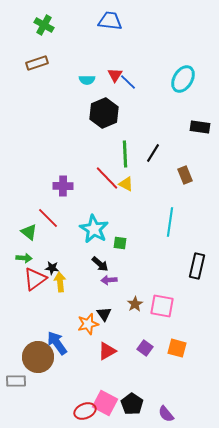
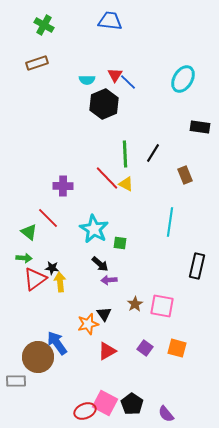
black hexagon at (104, 113): moved 9 px up
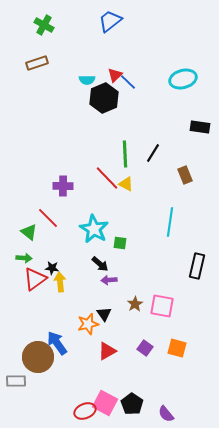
blue trapezoid at (110, 21): rotated 45 degrees counterclockwise
red triangle at (115, 75): rotated 14 degrees clockwise
cyan ellipse at (183, 79): rotated 44 degrees clockwise
black hexagon at (104, 104): moved 6 px up
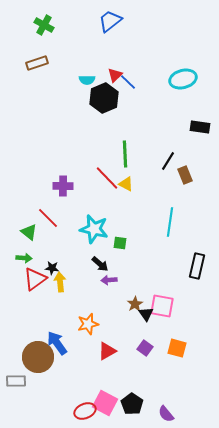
black line at (153, 153): moved 15 px right, 8 px down
cyan star at (94, 229): rotated 16 degrees counterclockwise
black triangle at (104, 314): moved 42 px right
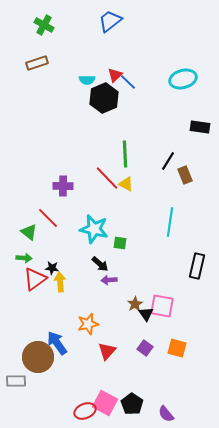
red triangle at (107, 351): rotated 18 degrees counterclockwise
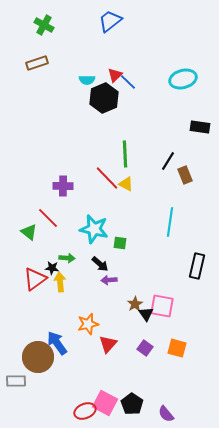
green arrow at (24, 258): moved 43 px right
red triangle at (107, 351): moved 1 px right, 7 px up
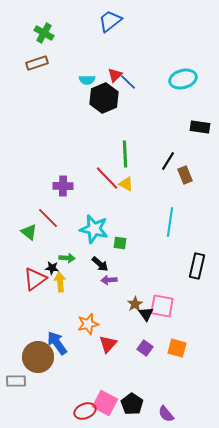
green cross at (44, 25): moved 8 px down
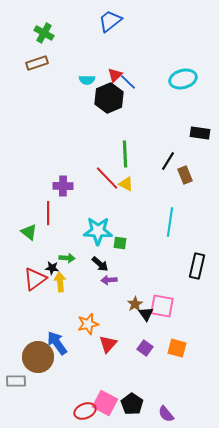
black hexagon at (104, 98): moved 5 px right
black rectangle at (200, 127): moved 6 px down
red line at (48, 218): moved 5 px up; rotated 45 degrees clockwise
cyan star at (94, 229): moved 4 px right, 2 px down; rotated 12 degrees counterclockwise
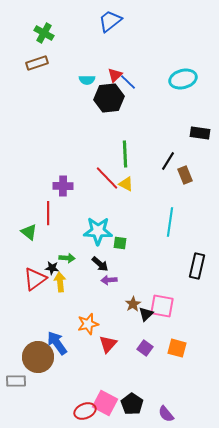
black hexagon at (109, 98): rotated 16 degrees clockwise
brown star at (135, 304): moved 2 px left
black triangle at (146, 314): rotated 21 degrees clockwise
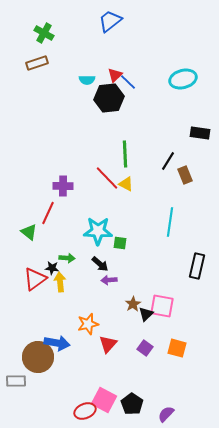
red line at (48, 213): rotated 25 degrees clockwise
blue arrow at (57, 343): rotated 135 degrees clockwise
pink square at (105, 403): moved 1 px left, 3 px up
purple semicircle at (166, 414): rotated 84 degrees clockwise
